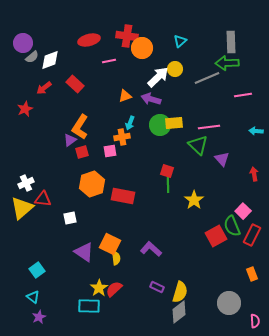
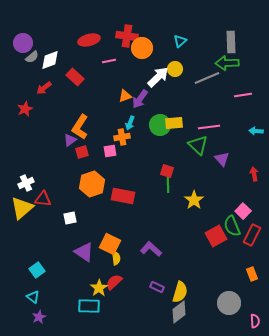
red rectangle at (75, 84): moved 7 px up
purple arrow at (151, 99): moved 11 px left; rotated 72 degrees counterclockwise
red semicircle at (114, 289): moved 7 px up
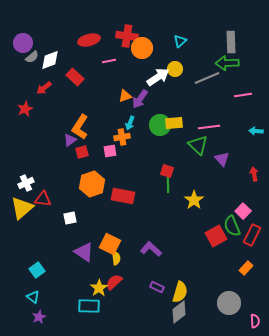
white arrow at (158, 77): rotated 10 degrees clockwise
orange rectangle at (252, 274): moved 6 px left, 6 px up; rotated 64 degrees clockwise
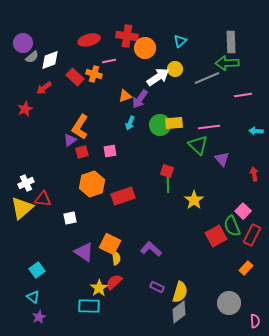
orange circle at (142, 48): moved 3 px right
orange cross at (122, 137): moved 28 px left, 63 px up; rotated 28 degrees clockwise
red rectangle at (123, 196): rotated 30 degrees counterclockwise
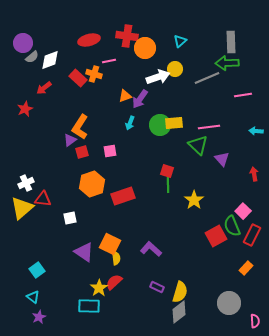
red rectangle at (75, 77): moved 3 px right, 1 px down
white arrow at (158, 77): rotated 15 degrees clockwise
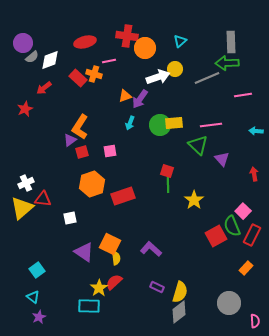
red ellipse at (89, 40): moved 4 px left, 2 px down
pink line at (209, 127): moved 2 px right, 2 px up
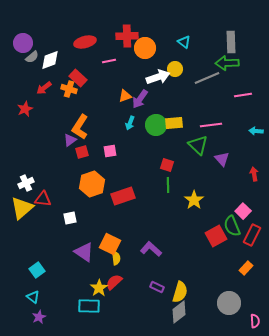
red cross at (127, 36): rotated 10 degrees counterclockwise
cyan triangle at (180, 41): moved 4 px right, 1 px down; rotated 40 degrees counterclockwise
orange cross at (94, 74): moved 25 px left, 15 px down
green circle at (160, 125): moved 4 px left
red square at (167, 171): moved 6 px up
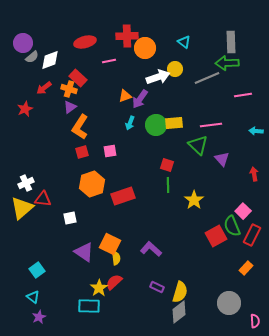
purple triangle at (70, 140): moved 33 px up
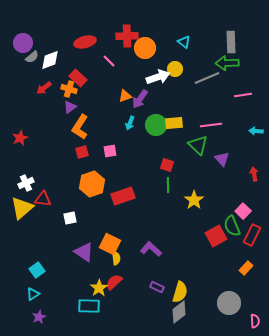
pink line at (109, 61): rotated 56 degrees clockwise
red star at (25, 109): moved 5 px left, 29 px down
cyan triangle at (33, 297): moved 3 px up; rotated 48 degrees clockwise
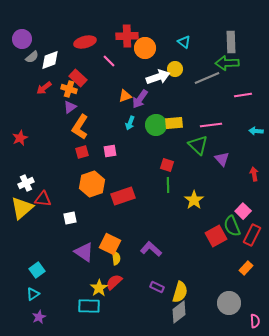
purple circle at (23, 43): moved 1 px left, 4 px up
